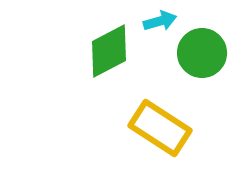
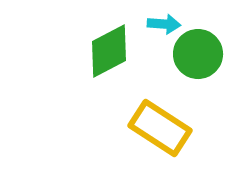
cyan arrow: moved 4 px right, 3 px down; rotated 20 degrees clockwise
green circle: moved 4 px left, 1 px down
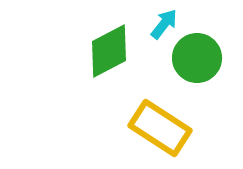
cyan arrow: rotated 56 degrees counterclockwise
green circle: moved 1 px left, 4 px down
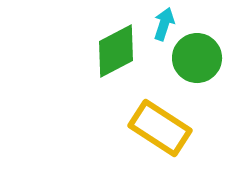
cyan arrow: rotated 20 degrees counterclockwise
green diamond: moved 7 px right
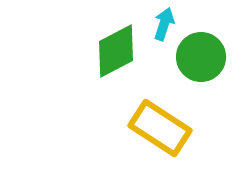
green circle: moved 4 px right, 1 px up
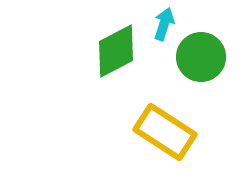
yellow rectangle: moved 5 px right, 4 px down
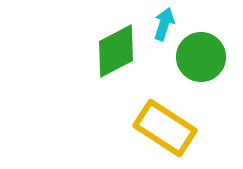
yellow rectangle: moved 4 px up
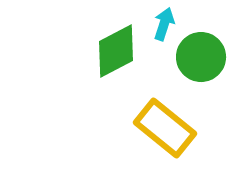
yellow rectangle: rotated 6 degrees clockwise
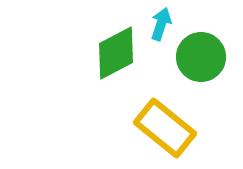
cyan arrow: moved 3 px left
green diamond: moved 2 px down
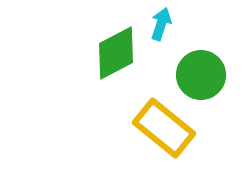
green circle: moved 18 px down
yellow rectangle: moved 1 px left
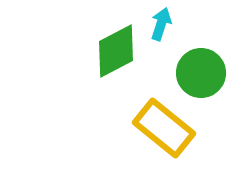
green diamond: moved 2 px up
green circle: moved 2 px up
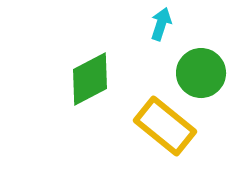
green diamond: moved 26 px left, 28 px down
yellow rectangle: moved 1 px right, 2 px up
